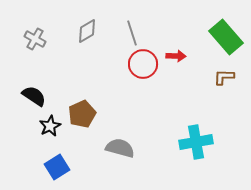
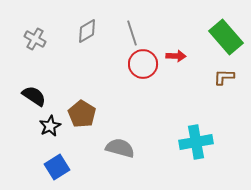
brown pentagon: rotated 16 degrees counterclockwise
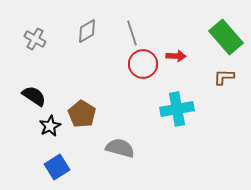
cyan cross: moved 19 px left, 33 px up
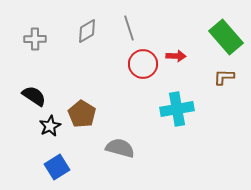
gray line: moved 3 px left, 5 px up
gray cross: rotated 30 degrees counterclockwise
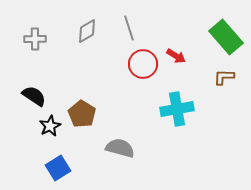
red arrow: rotated 30 degrees clockwise
blue square: moved 1 px right, 1 px down
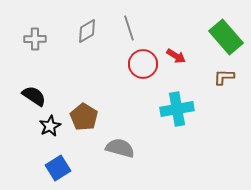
brown pentagon: moved 2 px right, 3 px down
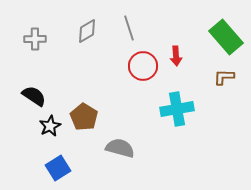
red arrow: rotated 54 degrees clockwise
red circle: moved 2 px down
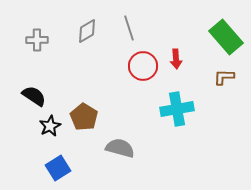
gray cross: moved 2 px right, 1 px down
red arrow: moved 3 px down
